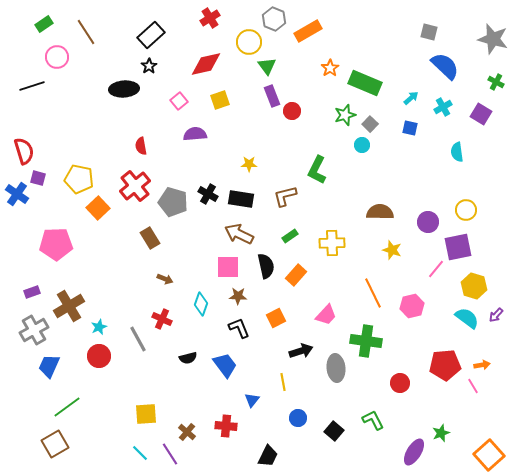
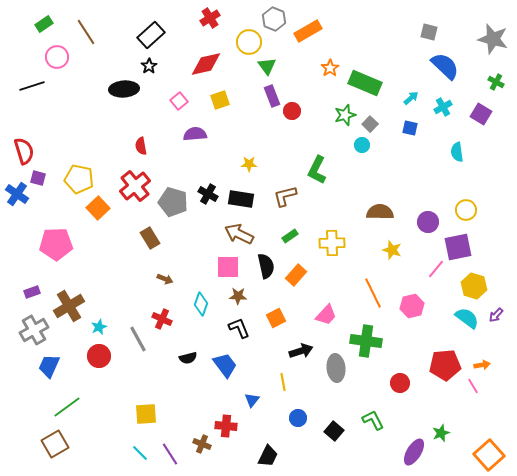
brown cross at (187, 432): moved 15 px right, 12 px down; rotated 18 degrees counterclockwise
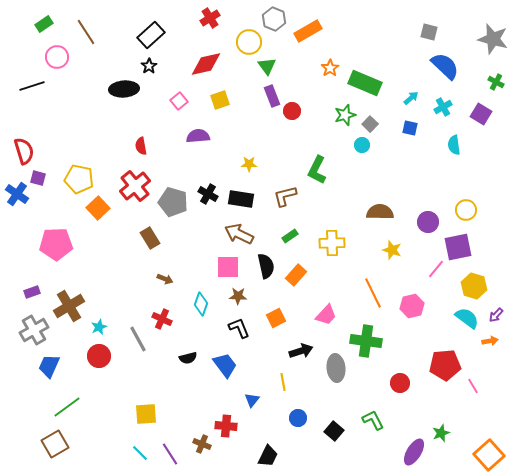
purple semicircle at (195, 134): moved 3 px right, 2 px down
cyan semicircle at (457, 152): moved 3 px left, 7 px up
orange arrow at (482, 365): moved 8 px right, 24 px up
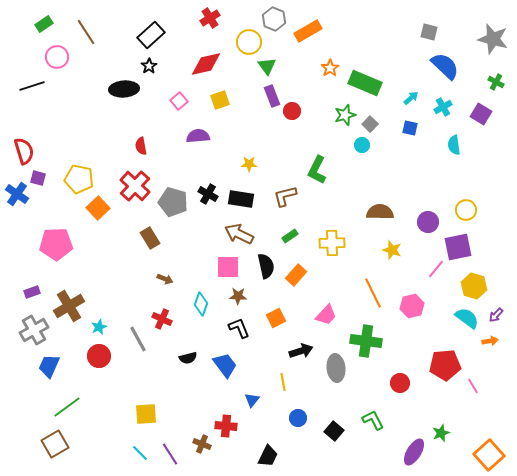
red cross at (135, 186): rotated 8 degrees counterclockwise
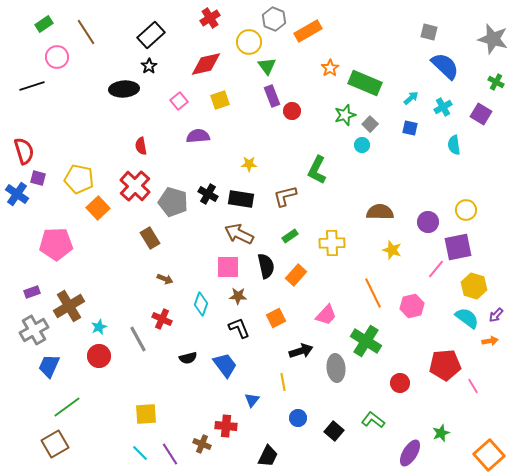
green cross at (366, 341): rotated 24 degrees clockwise
green L-shape at (373, 420): rotated 25 degrees counterclockwise
purple ellipse at (414, 452): moved 4 px left, 1 px down
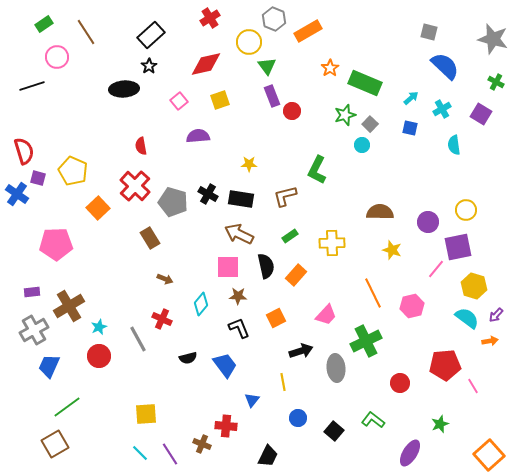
cyan cross at (443, 107): moved 1 px left, 2 px down
yellow pentagon at (79, 179): moved 6 px left, 8 px up; rotated 12 degrees clockwise
purple rectangle at (32, 292): rotated 14 degrees clockwise
cyan diamond at (201, 304): rotated 20 degrees clockwise
green cross at (366, 341): rotated 32 degrees clockwise
green star at (441, 433): moved 1 px left, 9 px up
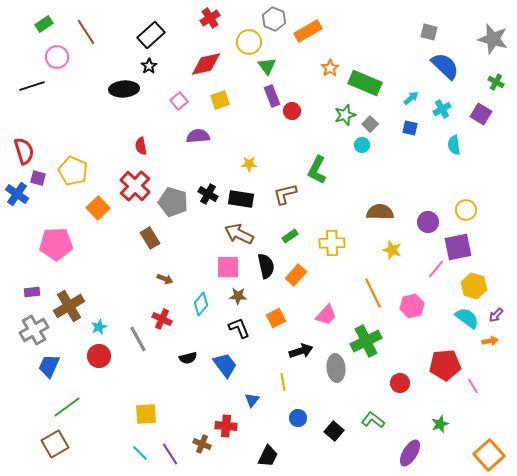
brown L-shape at (285, 196): moved 2 px up
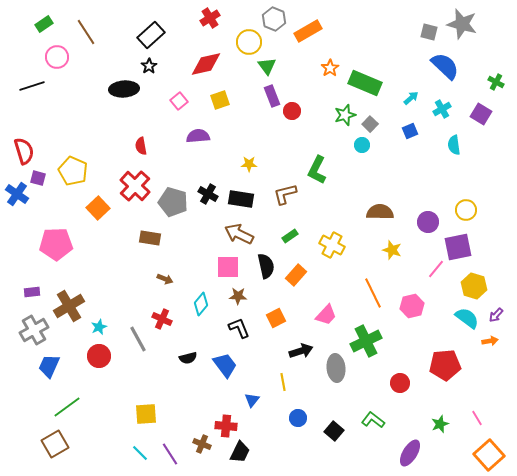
gray star at (493, 39): moved 31 px left, 15 px up
blue square at (410, 128): moved 3 px down; rotated 35 degrees counterclockwise
brown rectangle at (150, 238): rotated 50 degrees counterclockwise
yellow cross at (332, 243): moved 2 px down; rotated 30 degrees clockwise
pink line at (473, 386): moved 4 px right, 32 px down
black trapezoid at (268, 456): moved 28 px left, 4 px up
